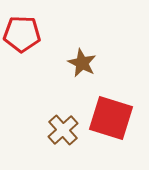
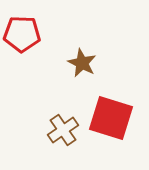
brown cross: rotated 8 degrees clockwise
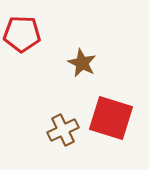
brown cross: rotated 8 degrees clockwise
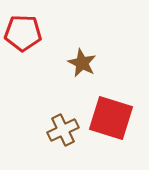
red pentagon: moved 1 px right, 1 px up
